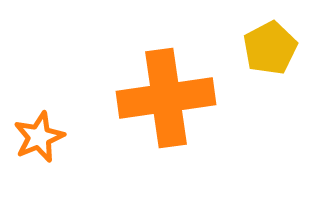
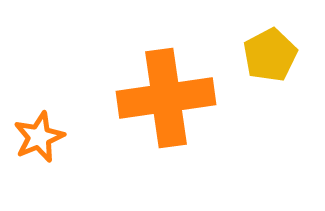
yellow pentagon: moved 7 px down
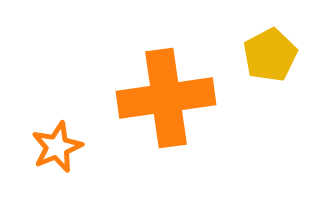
orange star: moved 18 px right, 10 px down
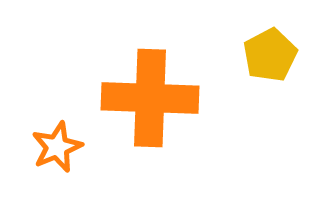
orange cross: moved 16 px left; rotated 10 degrees clockwise
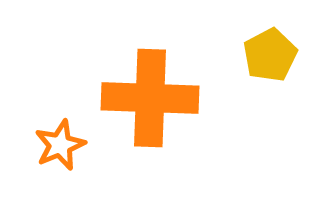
orange star: moved 3 px right, 2 px up
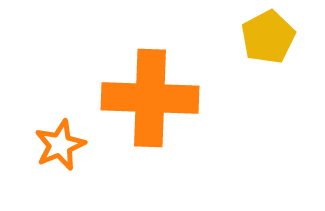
yellow pentagon: moved 2 px left, 18 px up
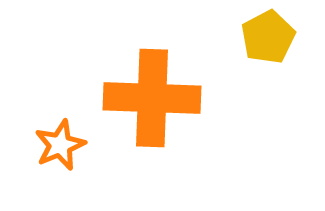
orange cross: moved 2 px right
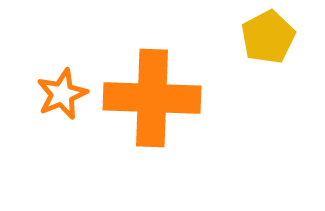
orange star: moved 2 px right, 51 px up
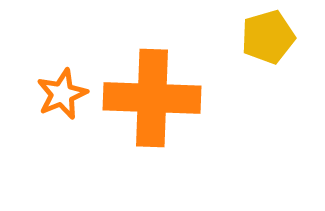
yellow pentagon: rotated 12 degrees clockwise
